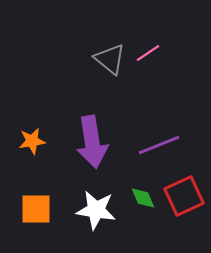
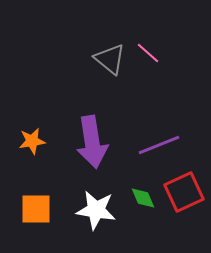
pink line: rotated 75 degrees clockwise
red square: moved 4 px up
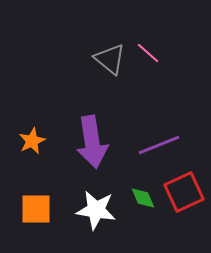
orange star: rotated 16 degrees counterclockwise
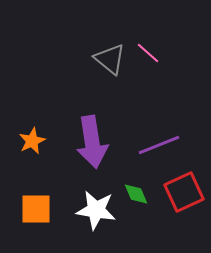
green diamond: moved 7 px left, 4 px up
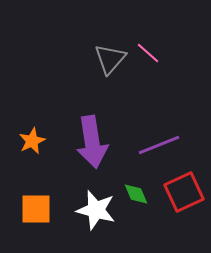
gray triangle: rotated 32 degrees clockwise
white star: rotated 6 degrees clockwise
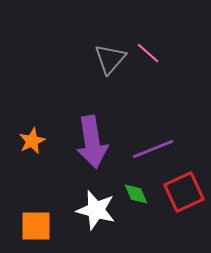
purple line: moved 6 px left, 4 px down
orange square: moved 17 px down
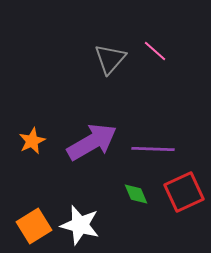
pink line: moved 7 px right, 2 px up
purple arrow: rotated 111 degrees counterclockwise
purple line: rotated 24 degrees clockwise
white star: moved 16 px left, 15 px down
orange square: moved 2 px left; rotated 32 degrees counterclockwise
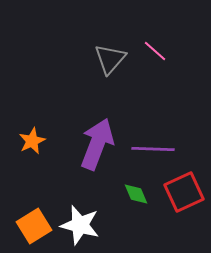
purple arrow: moved 5 px right, 2 px down; rotated 39 degrees counterclockwise
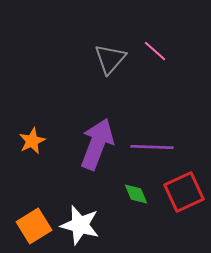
purple line: moved 1 px left, 2 px up
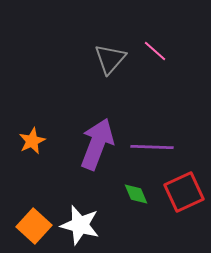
orange square: rotated 16 degrees counterclockwise
